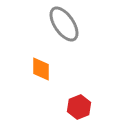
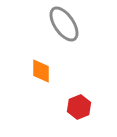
orange diamond: moved 2 px down
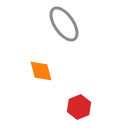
orange diamond: rotated 15 degrees counterclockwise
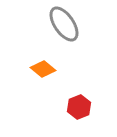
orange diamond: moved 2 px right, 2 px up; rotated 35 degrees counterclockwise
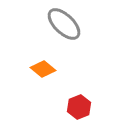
gray ellipse: rotated 12 degrees counterclockwise
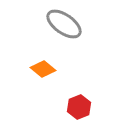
gray ellipse: rotated 9 degrees counterclockwise
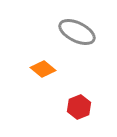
gray ellipse: moved 13 px right, 8 px down; rotated 9 degrees counterclockwise
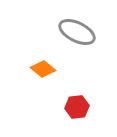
red hexagon: moved 2 px left; rotated 15 degrees clockwise
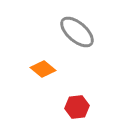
gray ellipse: rotated 15 degrees clockwise
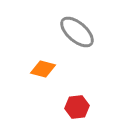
orange diamond: rotated 25 degrees counterclockwise
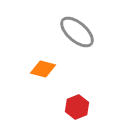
red hexagon: rotated 15 degrees counterclockwise
